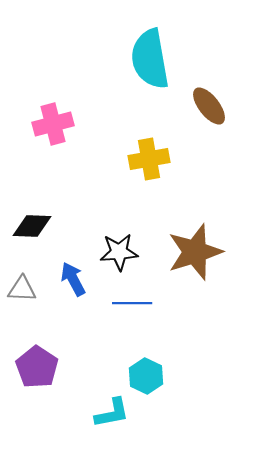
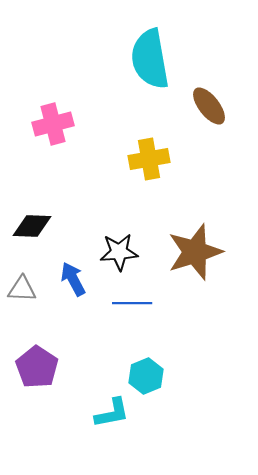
cyan hexagon: rotated 12 degrees clockwise
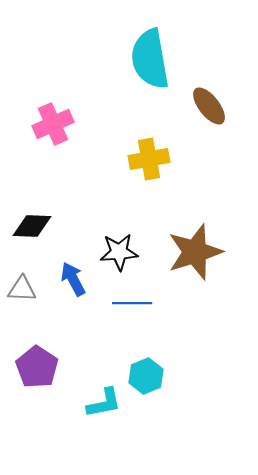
pink cross: rotated 9 degrees counterclockwise
cyan L-shape: moved 8 px left, 10 px up
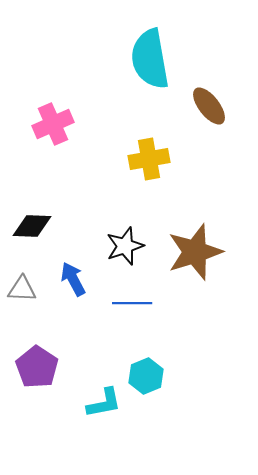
black star: moved 6 px right, 6 px up; rotated 15 degrees counterclockwise
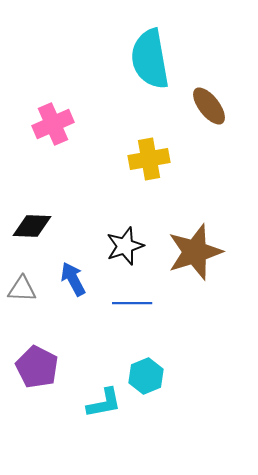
purple pentagon: rotated 6 degrees counterclockwise
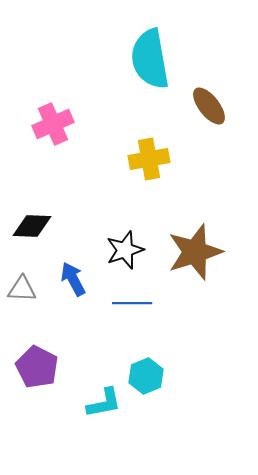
black star: moved 4 px down
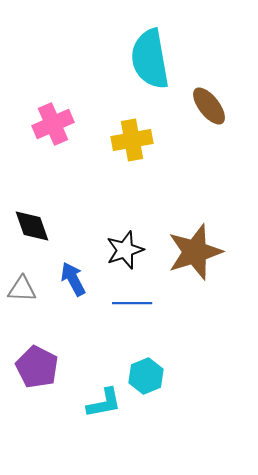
yellow cross: moved 17 px left, 19 px up
black diamond: rotated 69 degrees clockwise
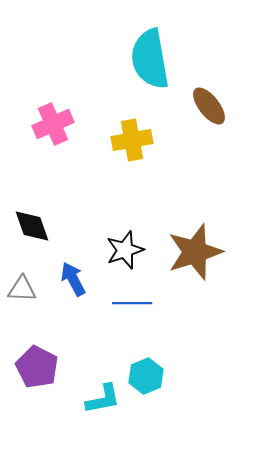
cyan L-shape: moved 1 px left, 4 px up
